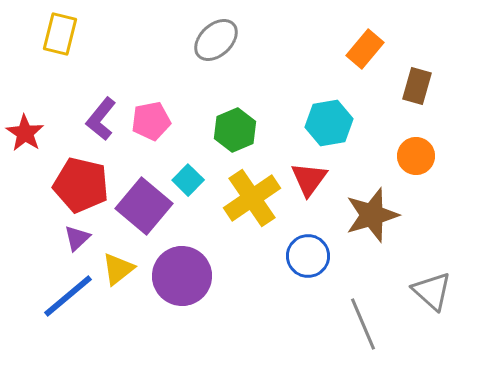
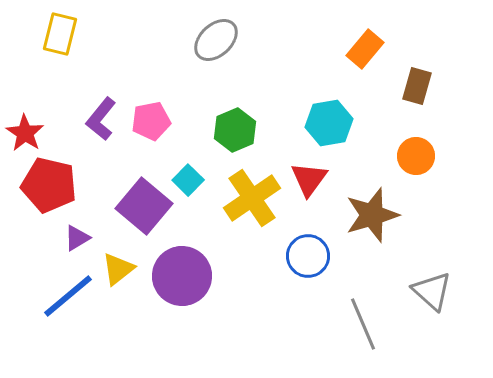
red pentagon: moved 32 px left
purple triangle: rotated 12 degrees clockwise
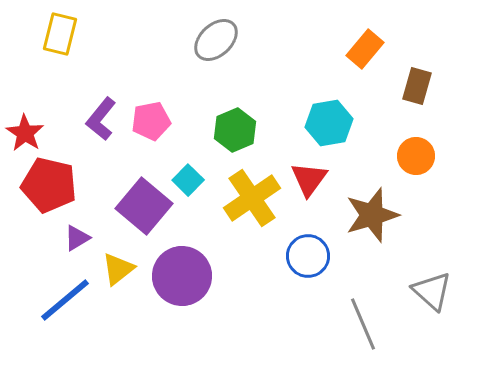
blue line: moved 3 px left, 4 px down
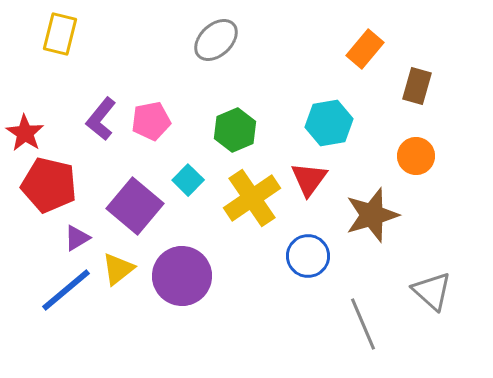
purple square: moved 9 px left
blue line: moved 1 px right, 10 px up
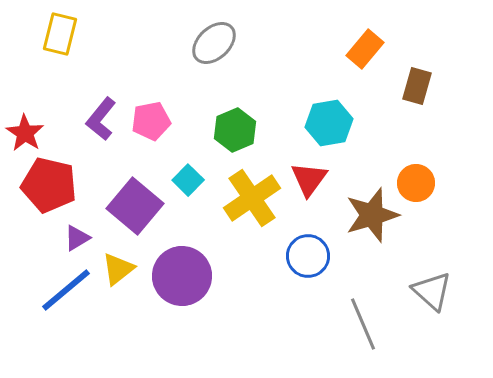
gray ellipse: moved 2 px left, 3 px down
orange circle: moved 27 px down
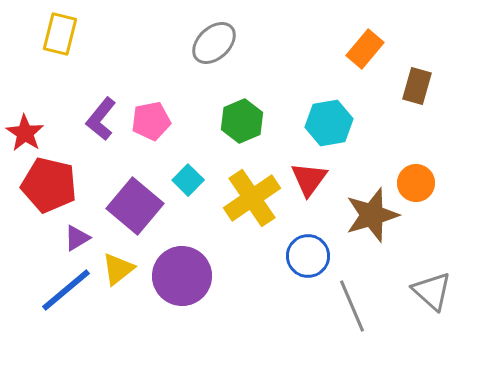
green hexagon: moved 7 px right, 9 px up
gray line: moved 11 px left, 18 px up
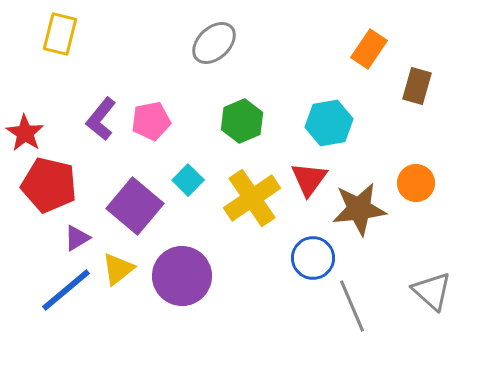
orange rectangle: moved 4 px right; rotated 6 degrees counterclockwise
brown star: moved 13 px left, 6 px up; rotated 10 degrees clockwise
blue circle: moved 5 px right, 2 px down
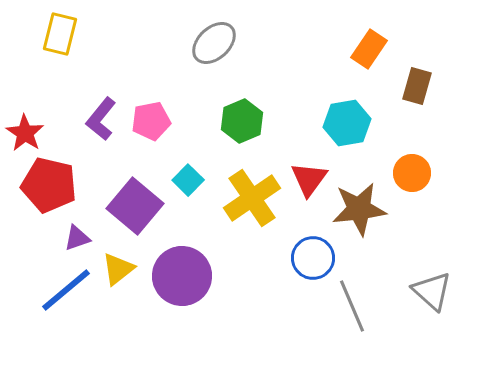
cyan hexagon: moved 18 px right
orange circle: moved 4 px left, 10 px up
purple triangle: rotated 12 degrees clockwise
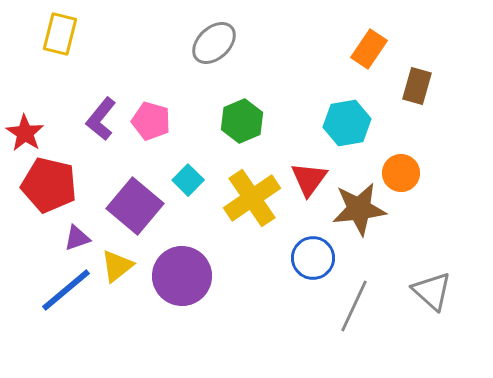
pink pentagon: rotated 27 degrees clockwise
orange circle: moved 11 px left
yellow triangle: moved 1 px left, 3 px up
gray line: moved 2 px right; rotated 48 degrees clockwise
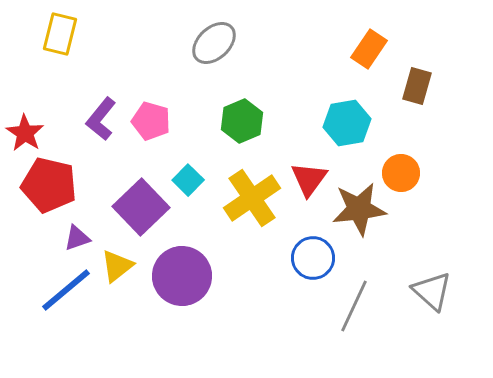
purple square: moved 6 px right, 1 px down; rotated 6 degrees clockwise
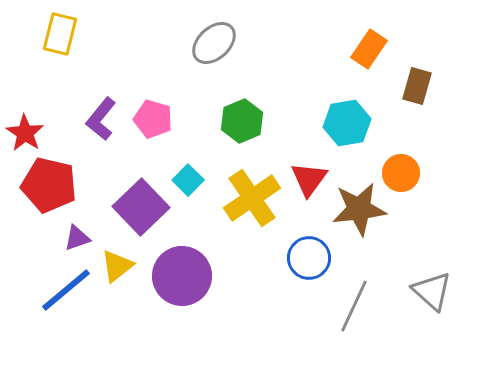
pink pentagon: moved 2 px right, 2 px up
blue circle: moved 4 px left
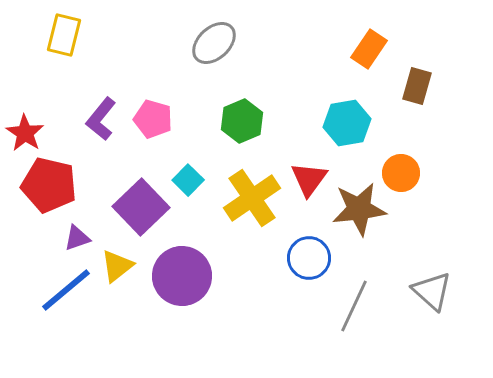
yellow rectangle: moved 4 px right, 1 px down
